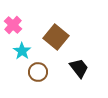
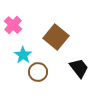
cyan star: moved 1 px right, 4 px down
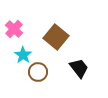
pink cross: moved 1 px right, 4 px down
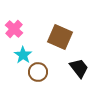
brown square: moved 4 px right; rotated 15 degrees counterclockwise
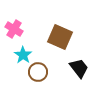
pink cross: rotated 12 degrees counterclockwise
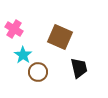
black trapezoid: rotated 25 degrees clockwise
